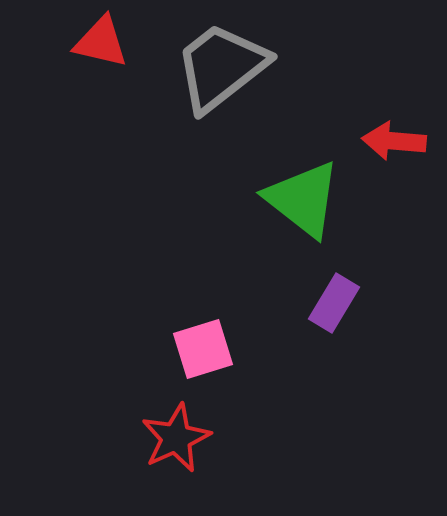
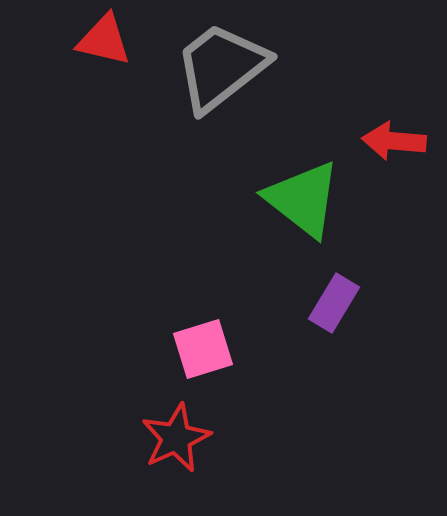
red triangle: moved 3 px right, 2 px up
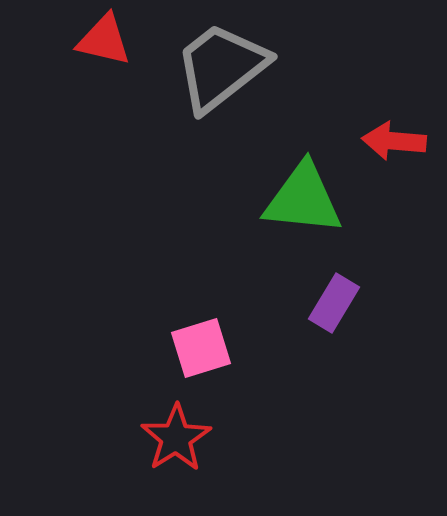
green triangle: rotated 32 degrees counterclockwise
pink square: moved 2 px left, 1 px up
red star: rotated 8 degrees counterclockwise
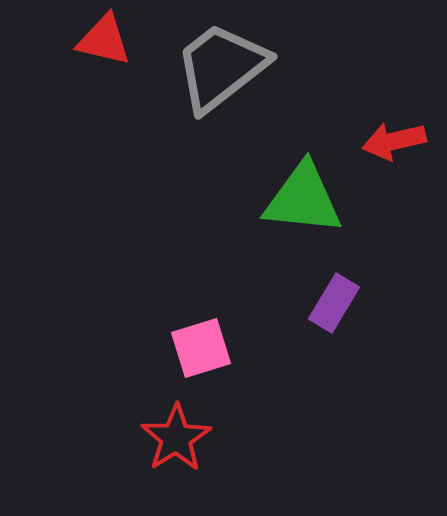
red arrow: rotated 18 degrees counterclockwise
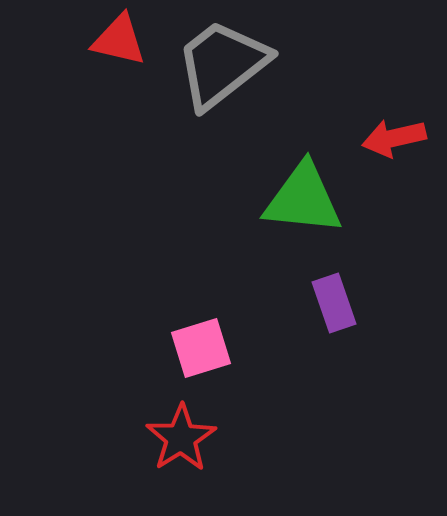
red triangle: moved 15 px right
gray trapezoid: moved 1 px right, 3 px up
red arrow: moved 3 px up
purple rectangle: rotated 50 degrees counterclockwise
red star: moved 5 px right
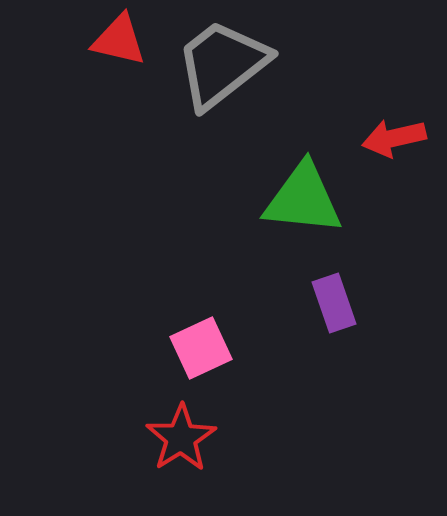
pink square: rotated 8 degrees counterclockwise
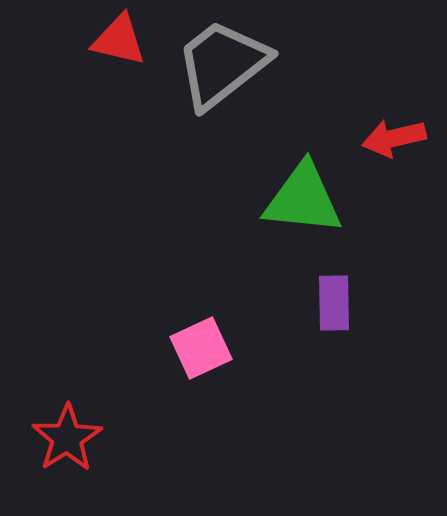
purple rectangle: rotated 18 degrees clockwise
red star: moved 114 px left
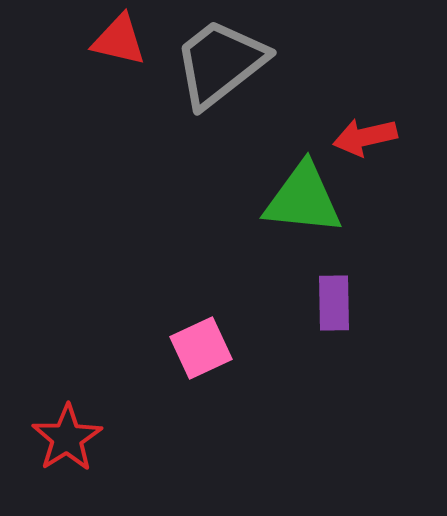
gray trapezoid: moved 2 px left, 1 px up
red arrow: moved 29 px left, 1 px up
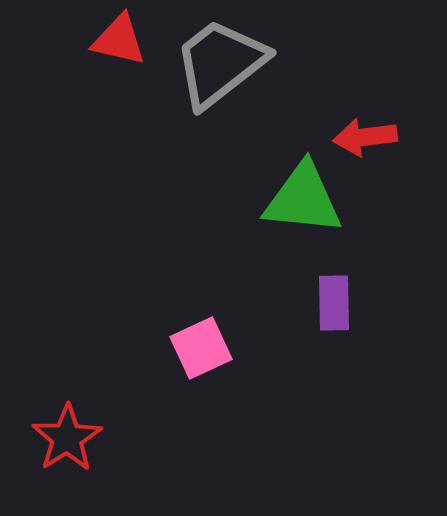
red arrow: rotated 6 degrees clockwise
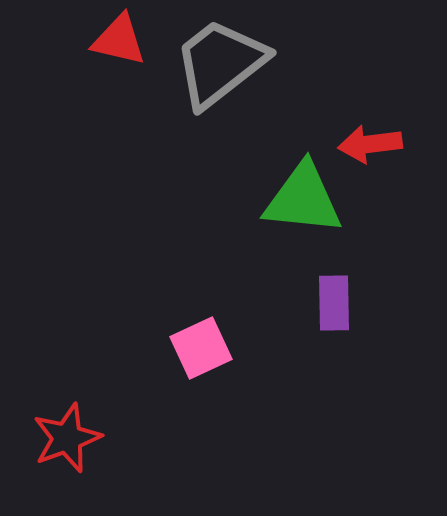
red arrow: moved 5 px right, 7 px down
red star: rotated 12 degrees clockwise
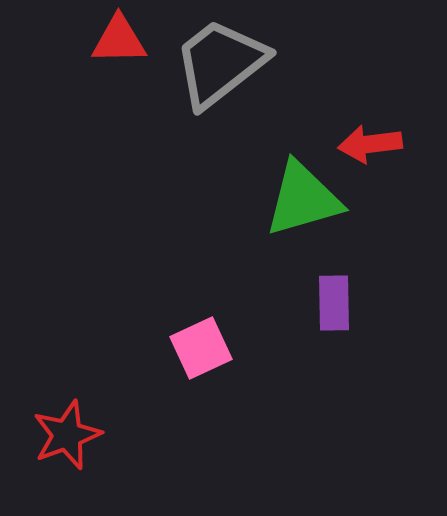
red triangle: rotated 14 degrees counterclockwise
green triangle: rotated 22 degrees counterclockwise
red star: moved 3 px up
